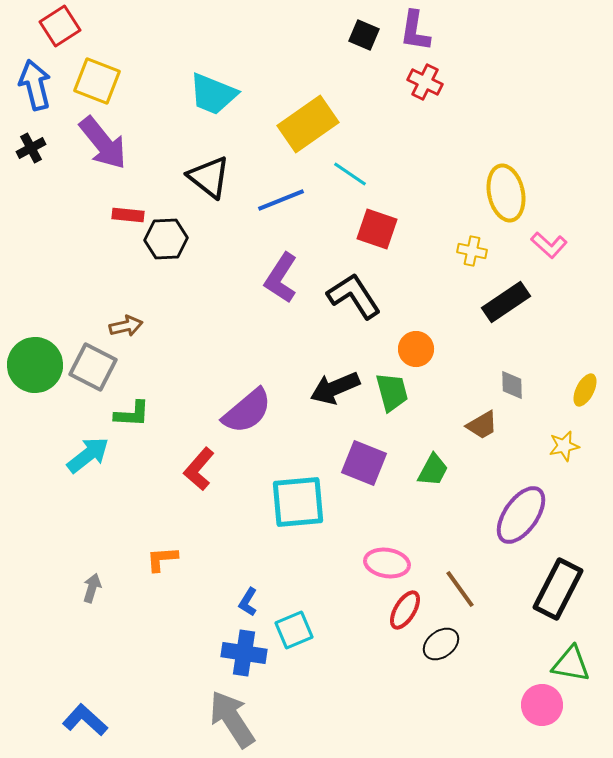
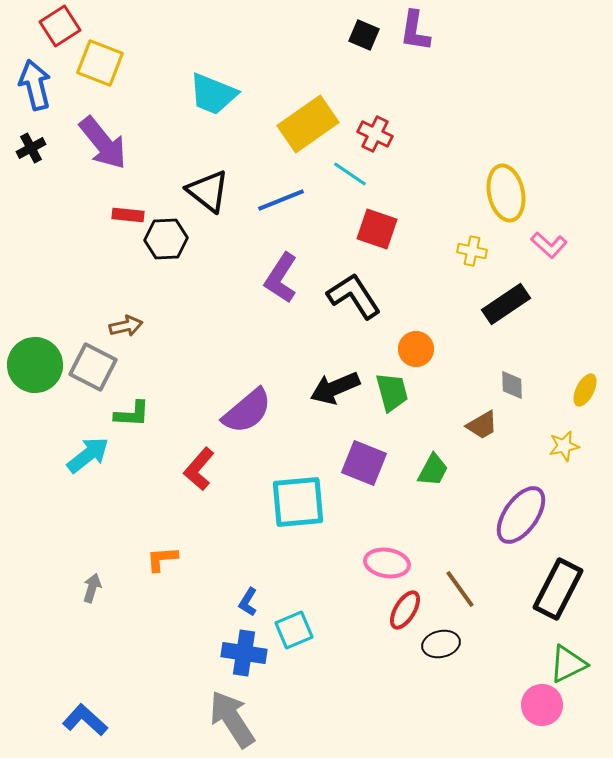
yellow square at (97, 81): moved 3 px right, 18 px up
red cross at (425, 82): moved 50 px left, 52 px down
black triangle at (209, 177): moved 1 px left, 14 px down
black rectangle at (506, 302): moved 2 px down
black ellipse at (441, 644): rotated 24 degrees clockwise
green triangle at (571, 664): moved 3 px left; rotated 36 degrees counterclockwise
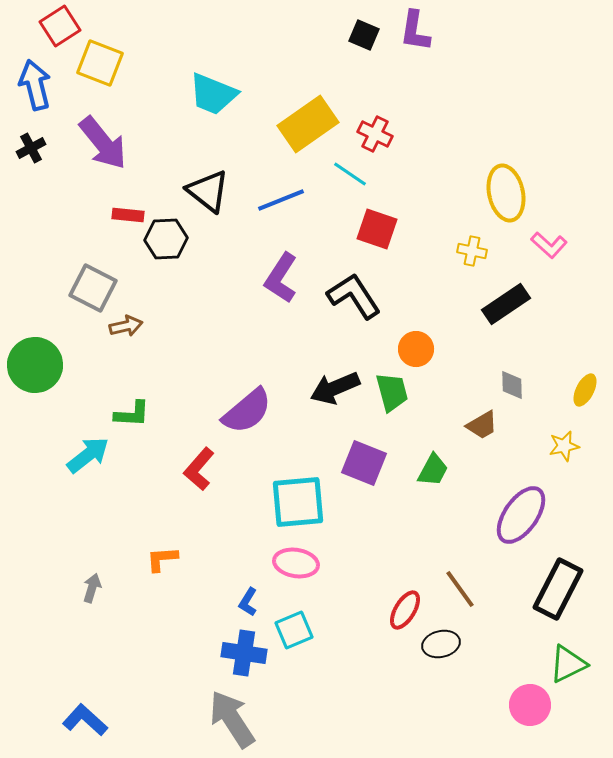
gray square at (93, 367): moved 79 px up
pink ellipse at (387, 563): moved 91 px left
pink circle at (542, 705): moved 12 px left
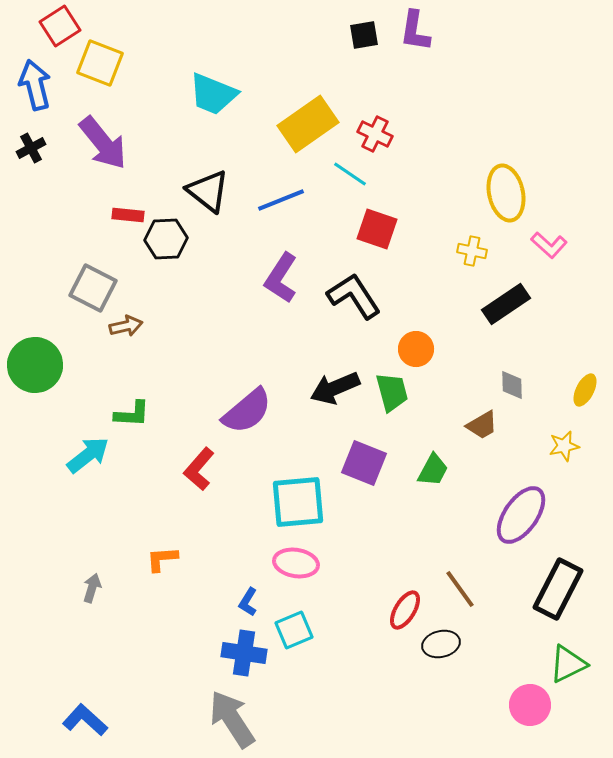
black square at (364, 35): rotated 32 degrees counterclockwise
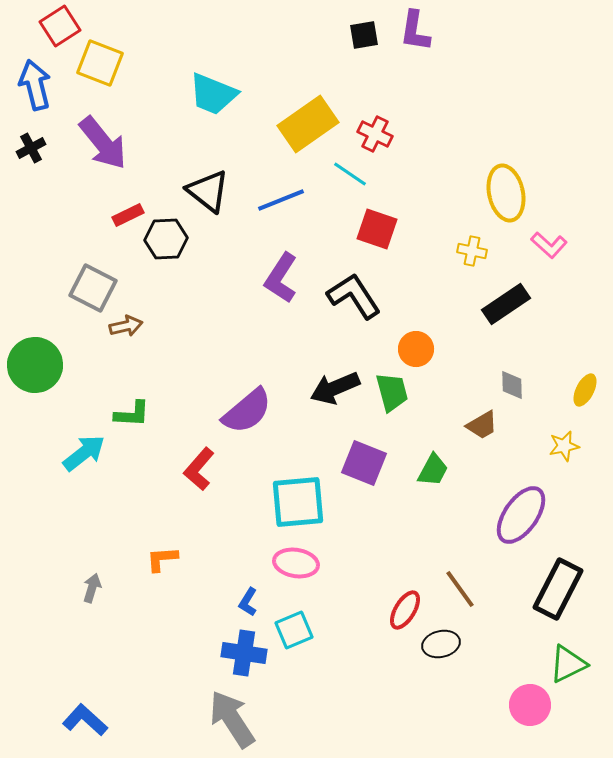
red rectangle at (128, 215): rotated 32 degrees counterclockwise
cyan arrow at (88, 455): moved 4 px left, 2 px up
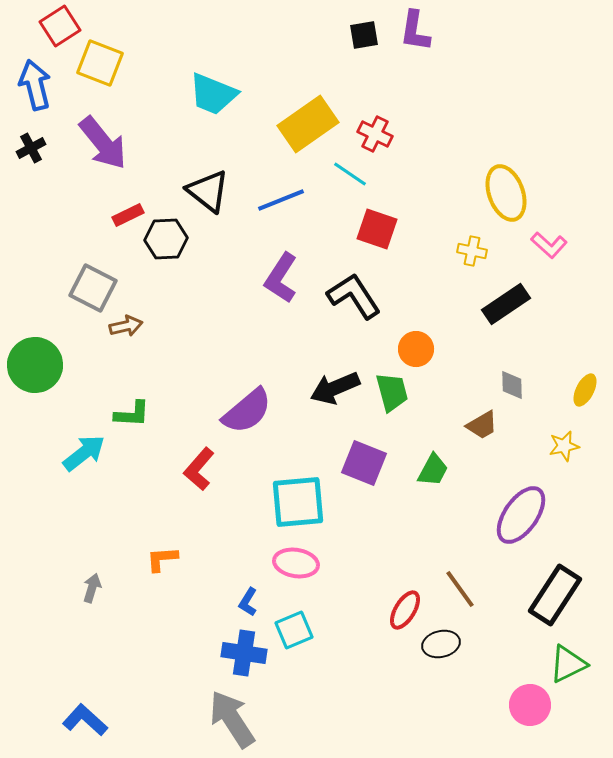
yellow ellipse at (506, 193): rotated 8 degrees counterclockwise
black rectangle at (558, 589): moved 3 px left, 6 px down; rotated 6 degrees clockwise
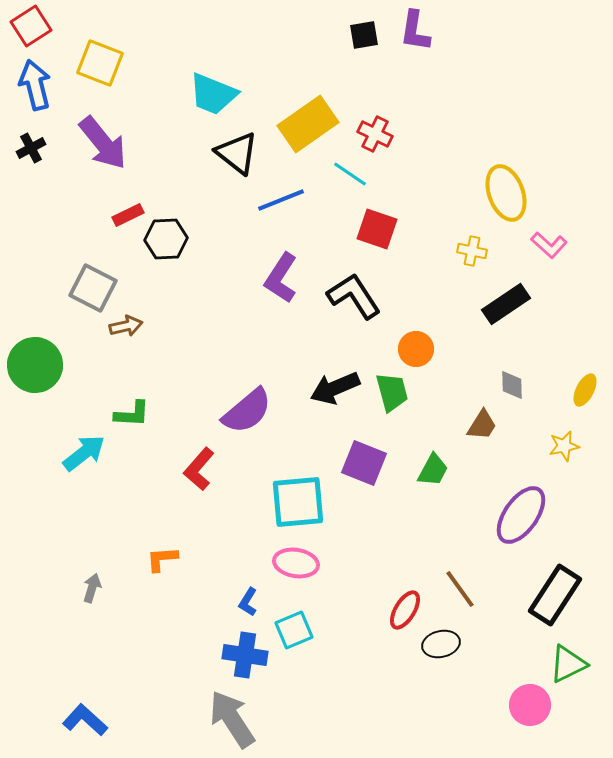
red square at (60, 26): moved 29 px left
black triangle at (208, 191): moved 29 px right, 38 px up
brown trapezoid at (482, 425): rotated 28 degrees counterclockwise
blue cross at (244, 653): moved 1 px right, 2 px down
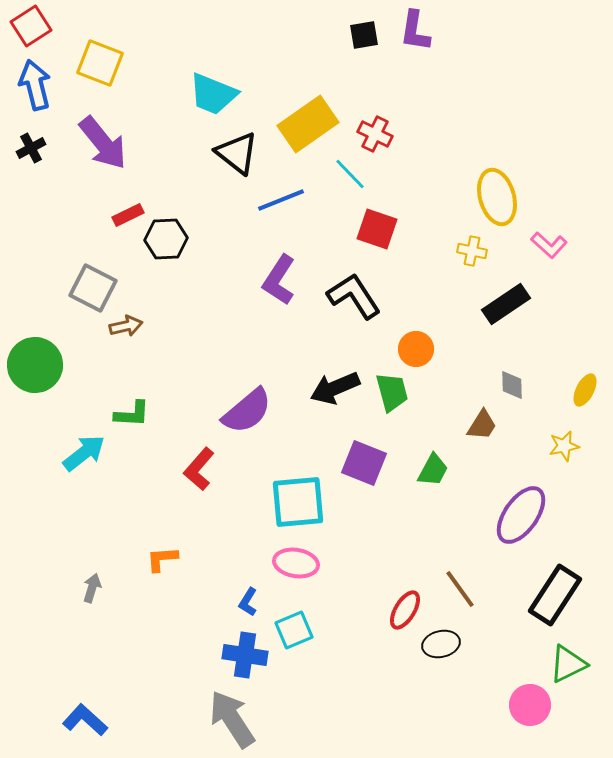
cyan line at (350, 174): rotated 12 degrees clockwise
yellow ellipse at (506, 193): moved 9 px left, 4 px down; rotated 4 degrees clockwise
purple L-shape at (281, 278): moved 2 px left, 2 px down
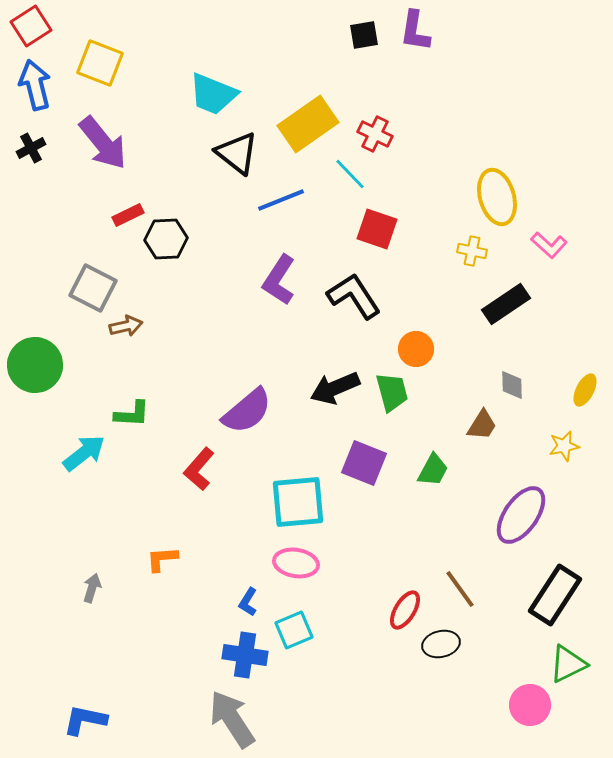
blue L-shape at (85, 720): rotated 30 degrees counterclockwise
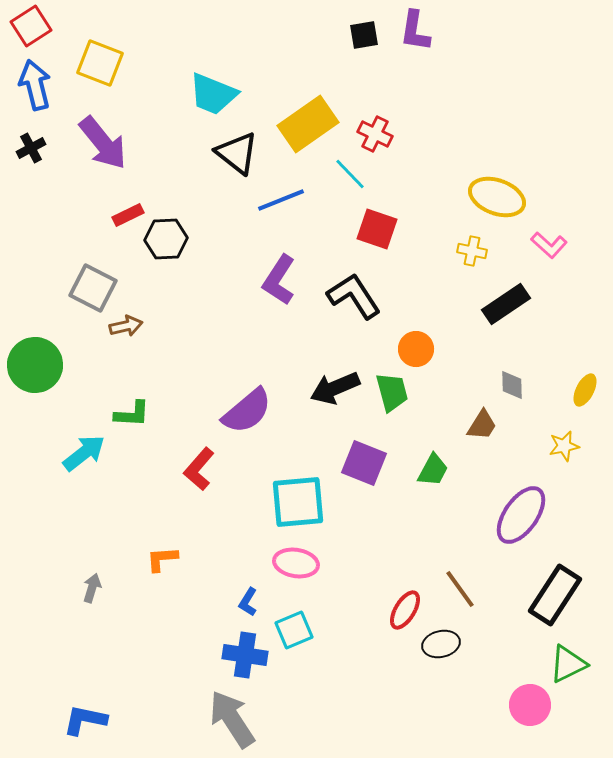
yellow ellipse at (497, 197): rotated 54 degrees counterclockwise
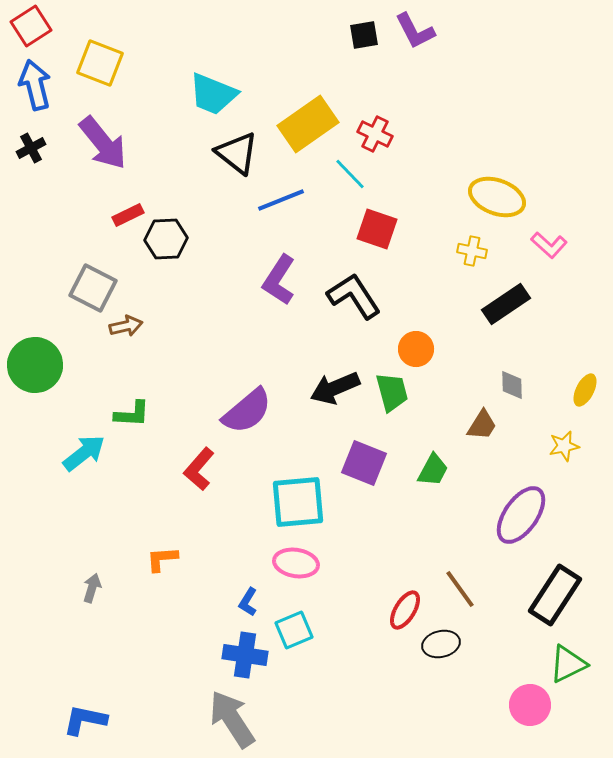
purple L-shape at (415, 31): rotated 36 degrees counterclockwise
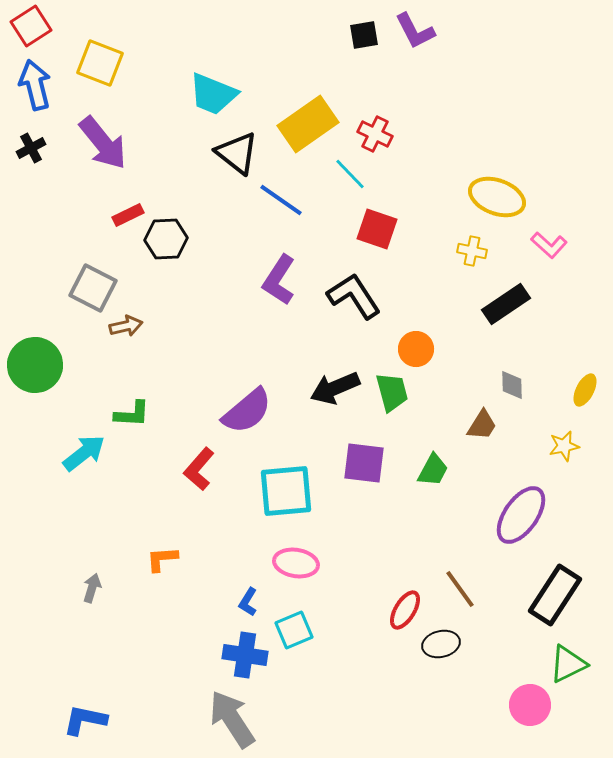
blue line at (281, 200): rotated 57 degrees clockwise
purple square at (364, 463): rotated 15 degrees counterclockwise
cyan square at (298, 502): moved 12 px left, 11 px up
